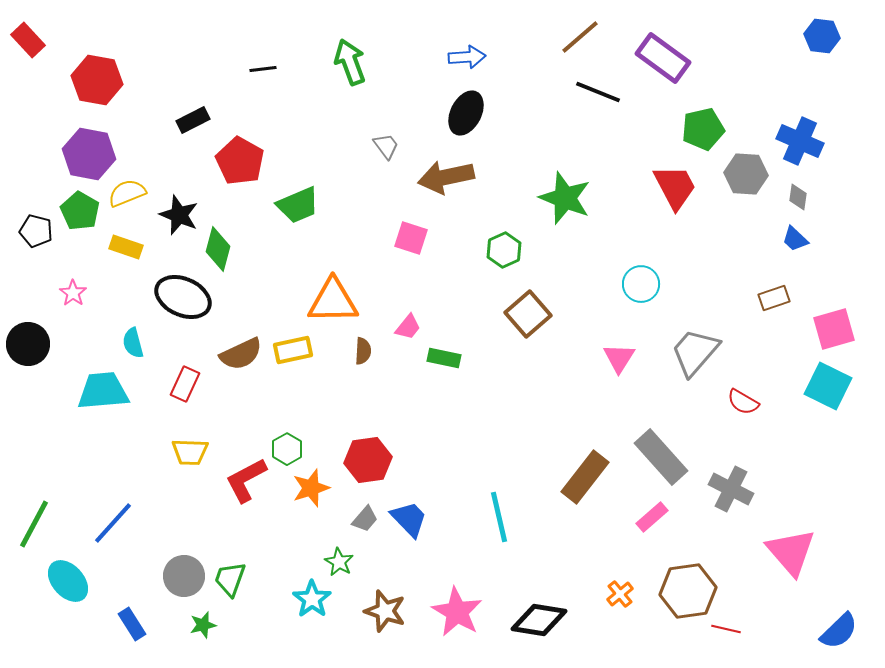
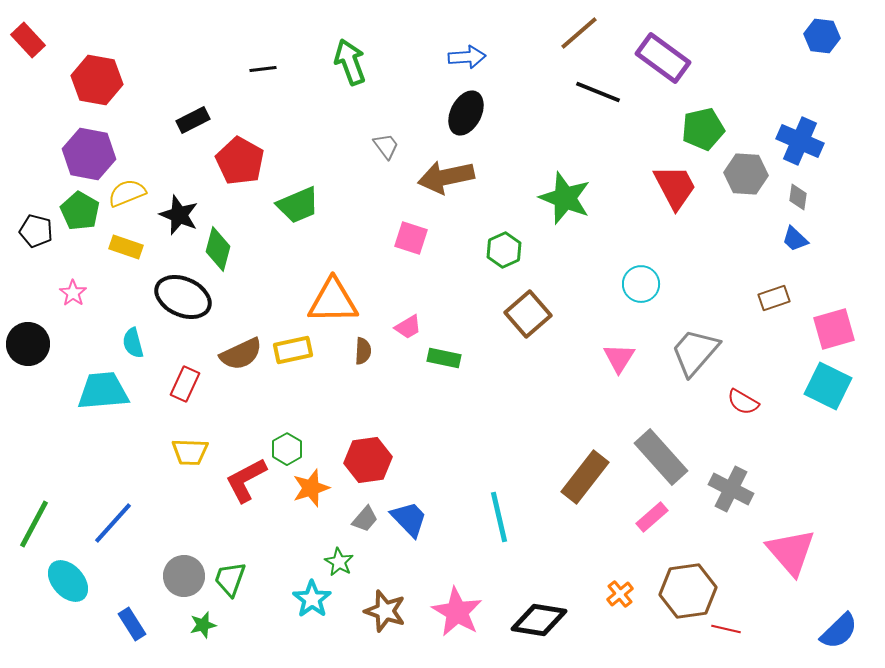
brown line at (580, 37): moved 1 px left, 4 px up
pink trapezoid at (408, 327): rotated 20 degrees clockwise
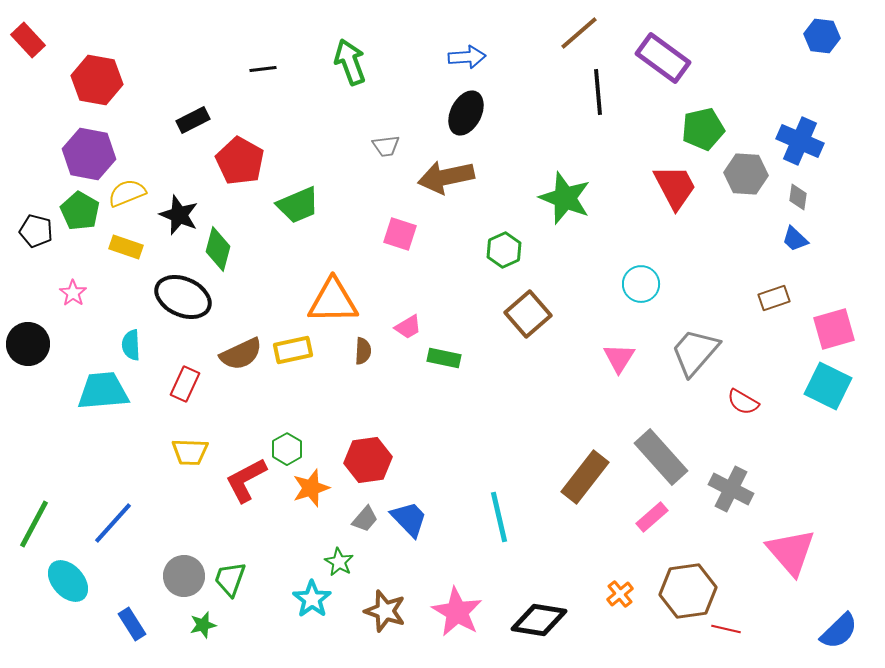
black line at (598, 92): rotated 63 degrees clockwise
gray trapezoid at (386, 146): rotated 120 degrees clockwise
pink square at (411, 238): moved 11 px left, 4 px up
cyan semicircle at (133, 343): moved 2 px left, 2 px down; rotated 12 degrees clockwise
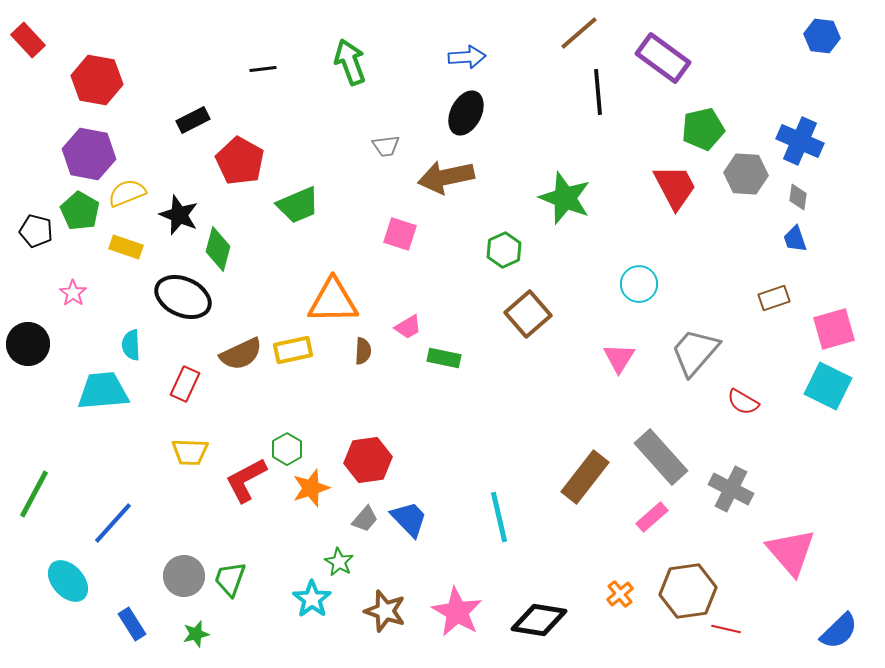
blue trapezoid at (795, 239): rotated 28 degrees clockwise
cyan circle at (641, 284): moved 2 px left
green line at (34, 524): moved 30 px up
green star at (203, 625): moved 7 px left, 9 px down
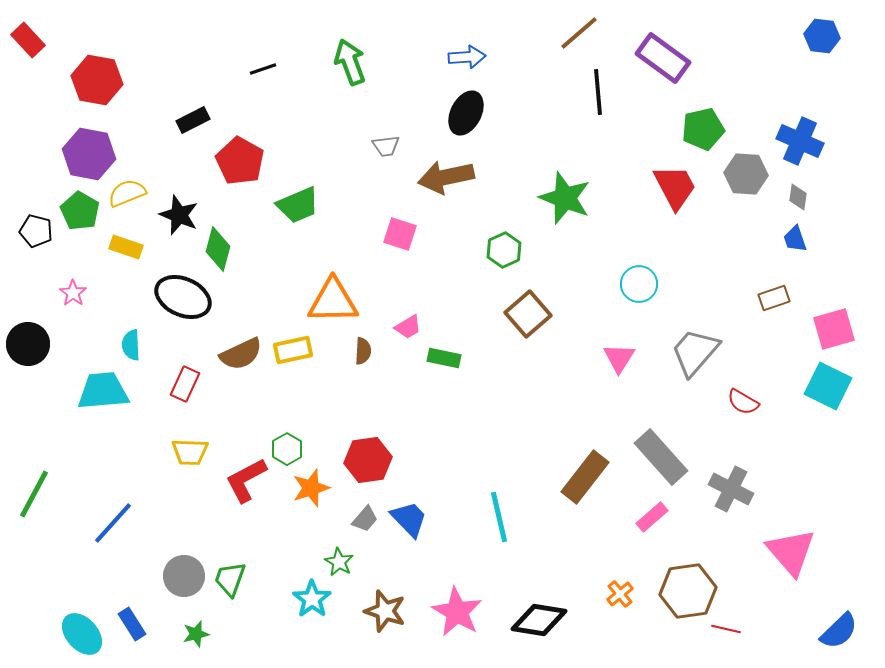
black line at (263, 69): rotated 12 degrees counterclockwise
cyan ellipse at (68, 581): moved 14 px right, 53 px down
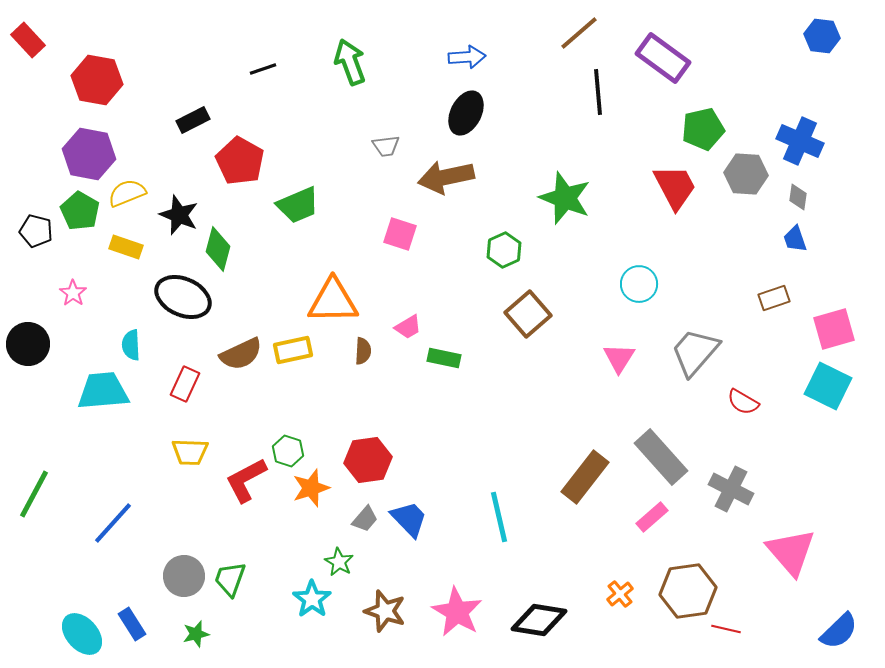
green hexagon at (287, 449): moved 1 px right, 2 px down; rotated 12 degrees counterclockwise
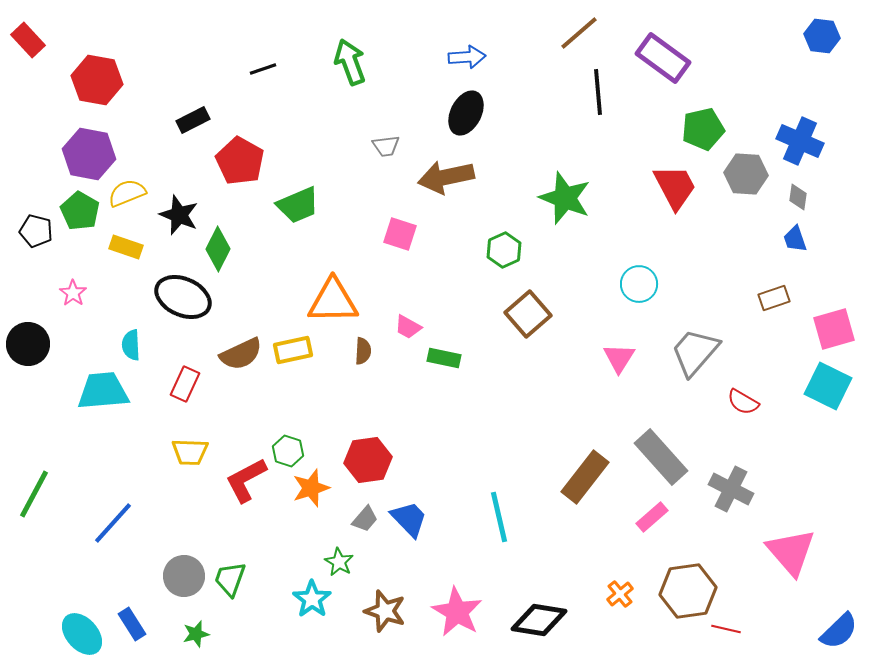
green diamond at (218, 249): rotated 12 degrees clockwise
pink trapezoid at (408, 327): rotated 60 degrees clockwise
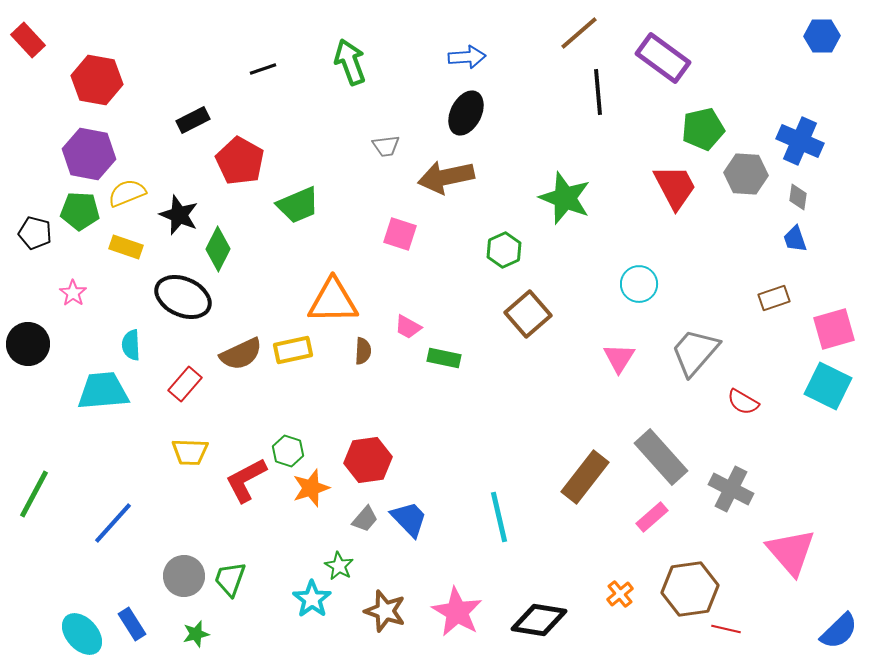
blue hexagon at (822, 36): rotated 8 degrees counterclockwise
green pentagon at (80, 211): rotated 27 degrees counterclockwise
black pentagon at (36, 231): moved 1 px left, 2 px down
red rectangle at (185, 384): rotated 16 degrees clockwise
green star at (339, 562): moved 4 px down
brown hexagon at (688, 591): moved 2 px right, 2 px up
